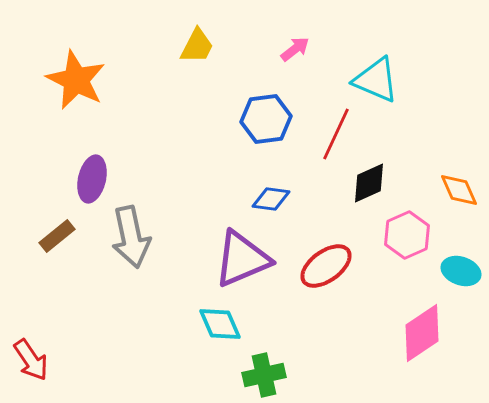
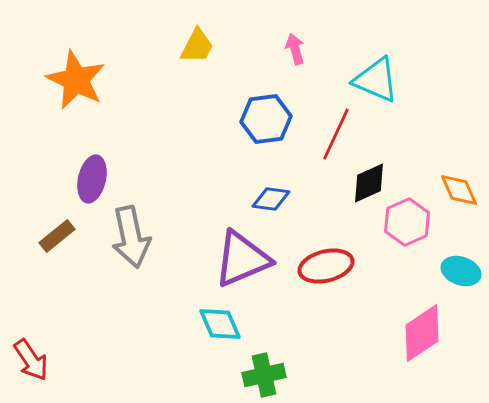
pink arrow: rotated 68 degrees counterclockwise
pink hexagon: moved 13 px up
red ellipse: rotated 22 degrees clockwise
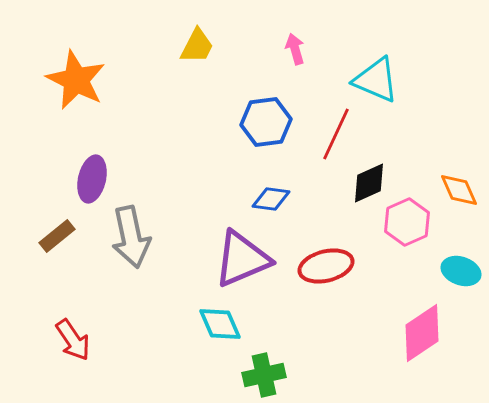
blue hexagon: moved 3 px down
red arrow: moved 42 px right, 20 px up
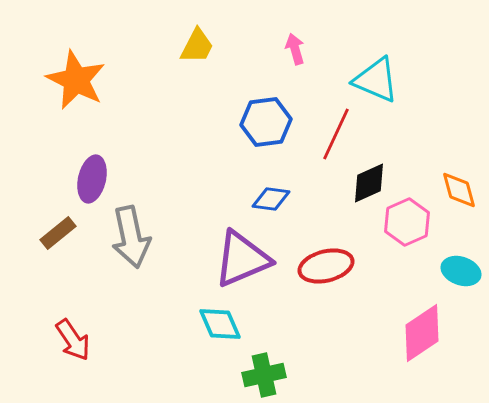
orange diamond: rotated 9 degrees clockwise
brown rectangle: moved 1 px right, 3 px up
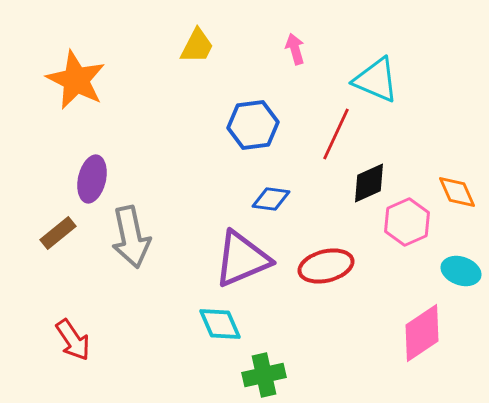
blue hexagon: moved 13 px left, 3 px down
orange diamond: moved 2 px left, 2 px down; rotated 9 degrees counterclockwise
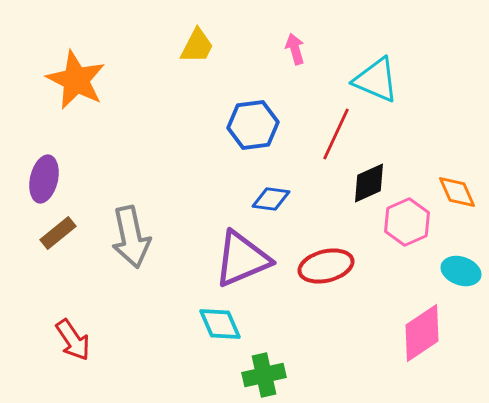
purple ellipse: moved 48 px left
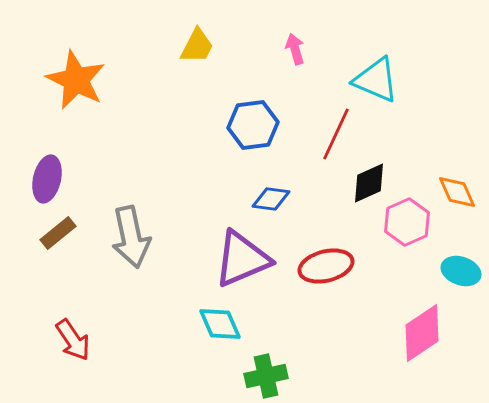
purple ellipse: moved 3 px right
green cross: moved 2 px right, 1 px down
